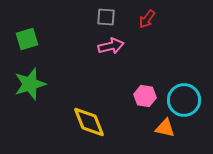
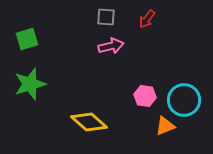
yellow diamond: rotated 27 degrees counterclockwise
orange triangle: moved 2 px up; rotated 35 degrees counterclockwise
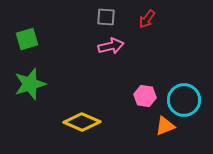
yellow diamond: moved 7 px left; rotated 18 degrees counterclockwise
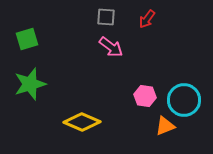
pink arrow: moved 1 px down; rotated 50 degrees clockwise
